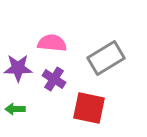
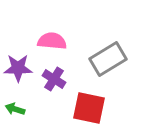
pink semicircle: moved 2 px up
gray rectangle: moved 2 px right, 1 px down
green arrow: rotated 18 degrees clockwise
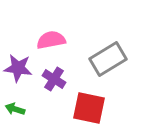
pink semicircle: moved 1 px left, 1 px up; rotated 16 degrees counterclockwise
purple star: rotated 8 degrees clockwise
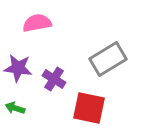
pink semicircle: moved 14 px left, 17 px up
green arrow: moved 1 px up
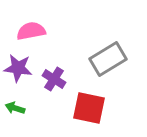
pink semicircle: moved 6 px left, 8 px down
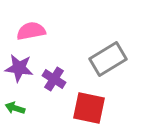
purple star: moved 1 px right
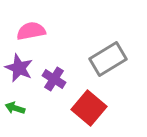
purple star: rotated 16 degrees clockwise
red square: rotated 28 degrees clockwise
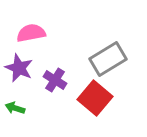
pink semicircle: moved 2 px down
purple cross: moved 1 px right, 1 px down
red square: moved 6 px right, 10 px up
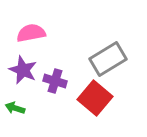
purple star: moved 4 px right, 2 px down
purple cross: moved 1 px down; rotated 15 degrees counterclockwise
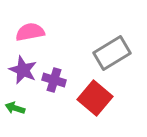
pink semicircle: moved 1 px left, 1 px up
gray rectangle: moved 4 px right, 6 px up
purple cross: moved 1 px left, 1 px up
